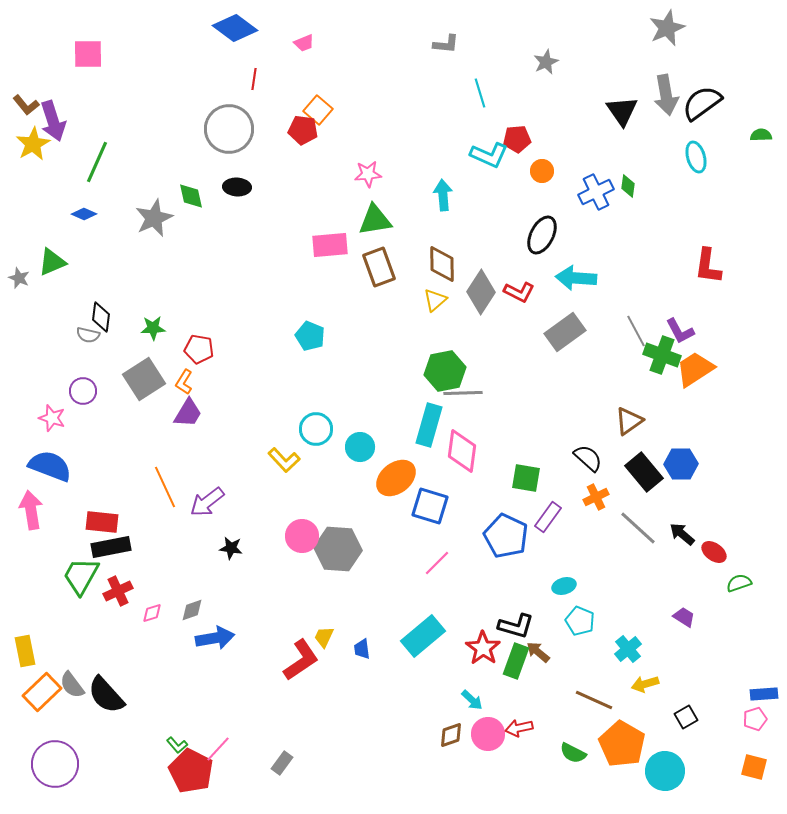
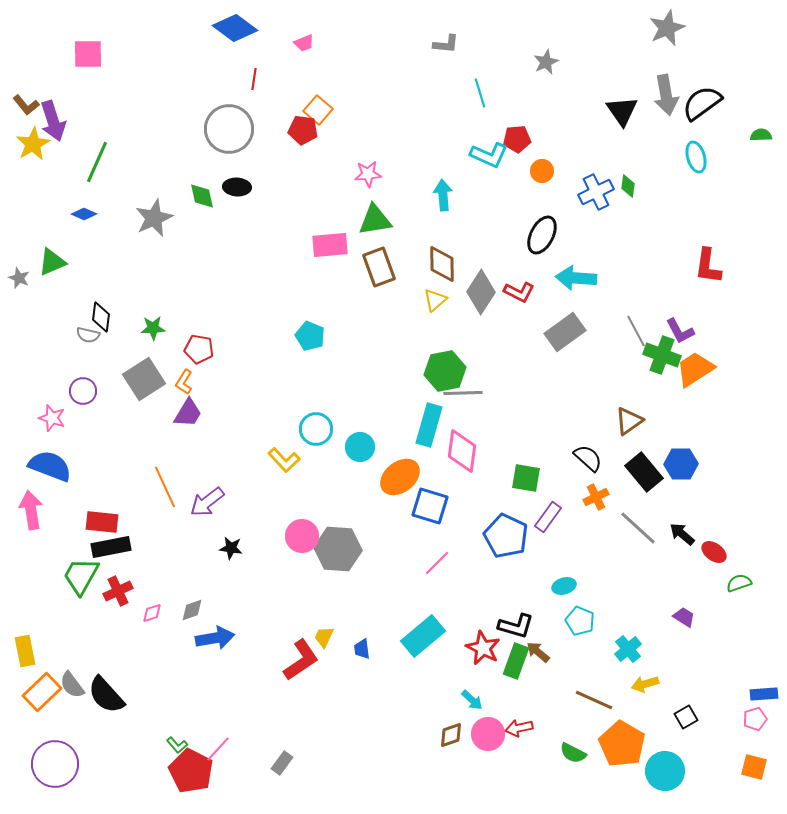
green diamond at (191, 196): moved 11 px right
orange ellipse at (396, 478): moved 4 px right, 1 px up
red star at (483, 648): rotated 8 degrees counterclockwise
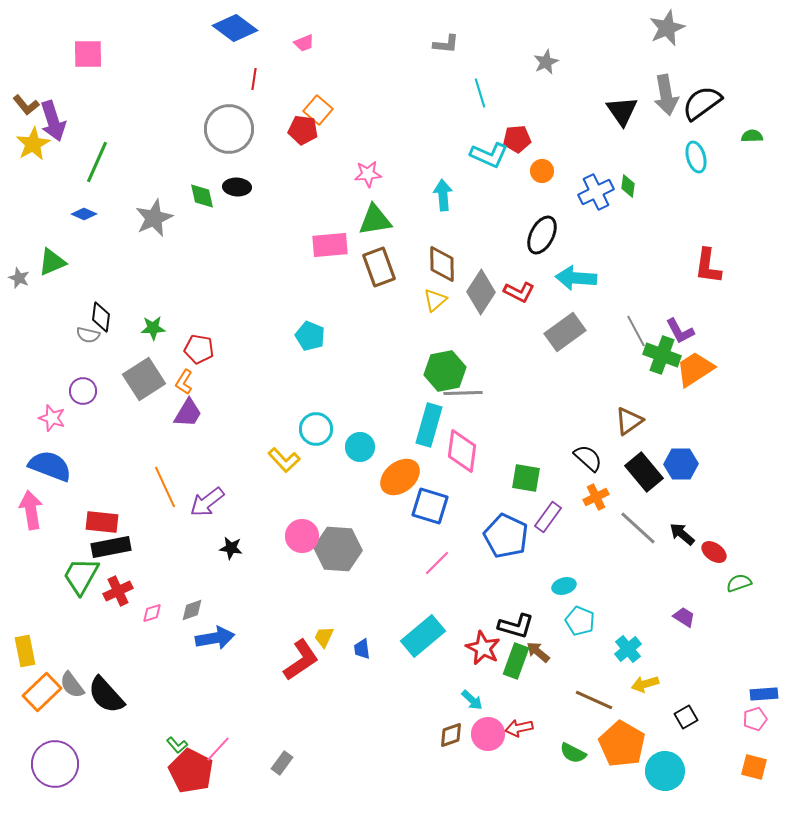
green semicircle at (761, 135): moved 9 px left, 1 px down
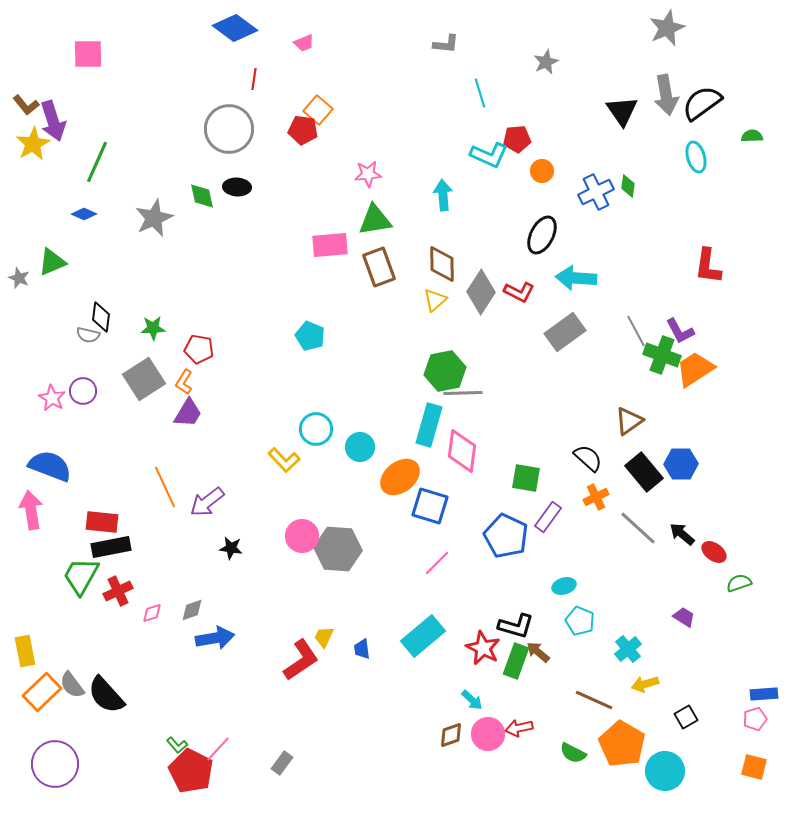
pink star at (52, 418): moved 20 px up; rotated 12 degrees clockwise
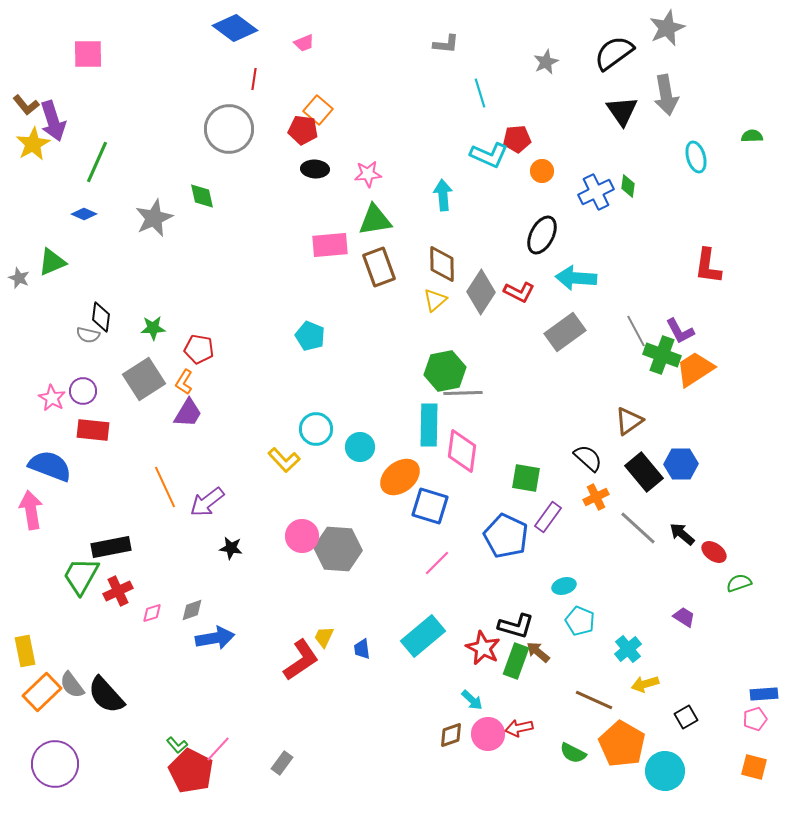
black semicircle at (702, 103): moved 88 px left, 50 px up
black ellipse at (237, 187): moved 78 px right, 18 px up
cyan rectangle at (429, 425): rotated 15 degrees counterclockwise
red rectangle at (102, 522): moved 9 px left, 92 px up
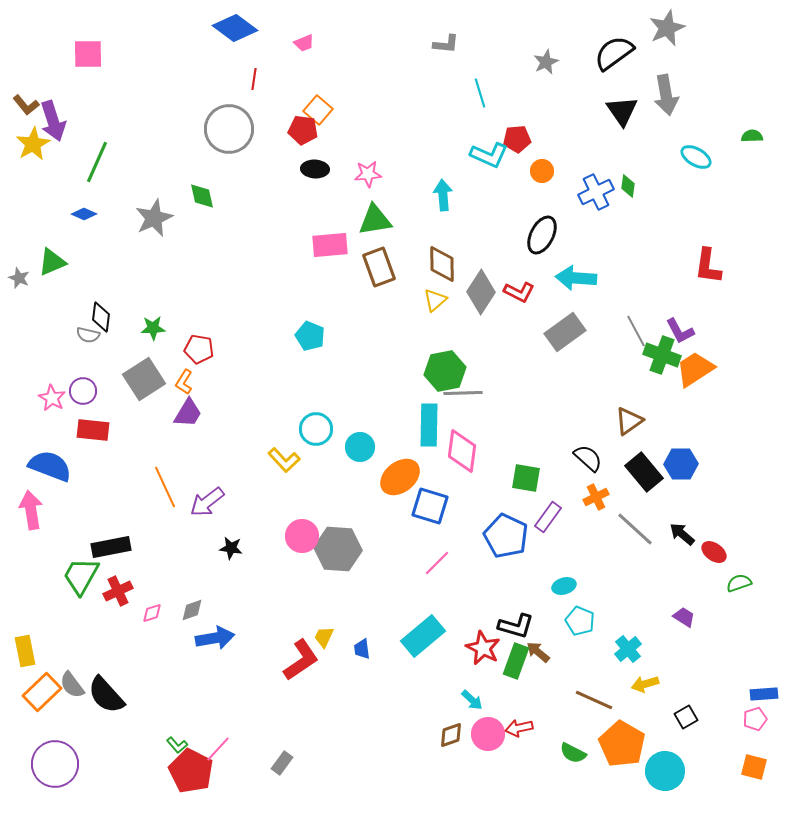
cyan ellipse at (696, 157): rotated 44 degrees counterclockwise
gray line at (638, 528): moved 3 px left, 1 px down
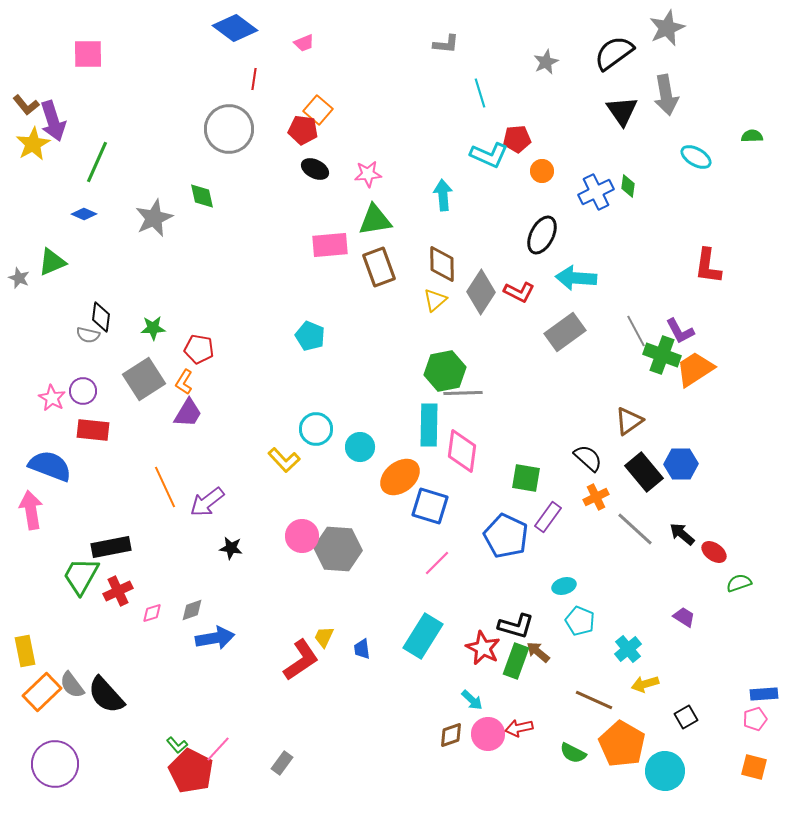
black ellipse at (315, 169): rotated 24 degrees clockwise
cyan rectangle at (423, 636): rotated 18 degrees counterclockwise
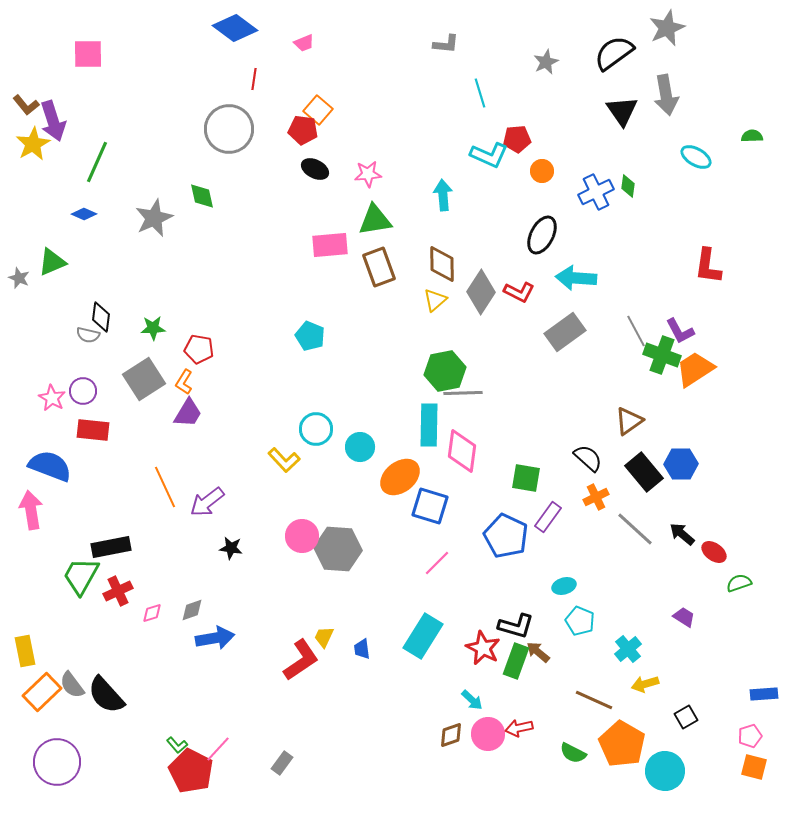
pink pentagon at (755, 719): moved 5 px left, 17 px down
purple circle at (55, 764): moved 2 px right, 2 px up
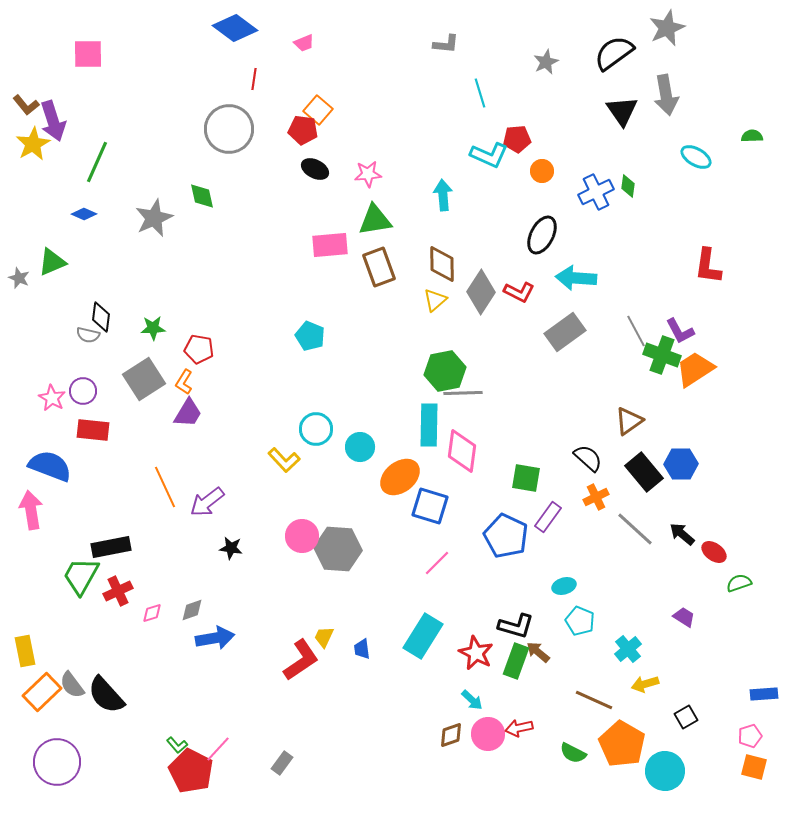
red star at (483, 648): moved 7 px left, 5 px down
